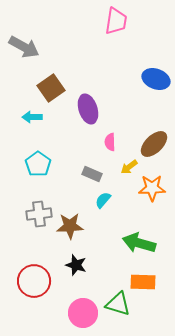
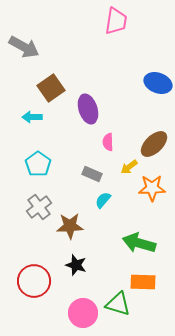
blue ellipse: moved 2 px right, 4 px down
pink semicircle: moved 2 px left
gray cross: moved 7 px up; rotated 30 degrees counterclockwise
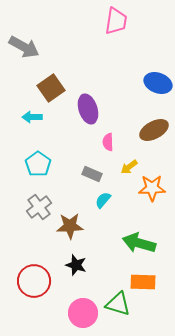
brown ellipse: moved 14 px up; rotated 16 degrees clockwise
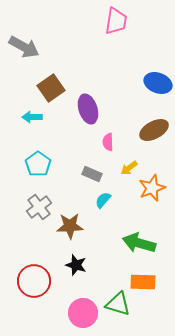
yellow arrow: moved 1 px down
orange star: rotated 20 degrees counterclockwise
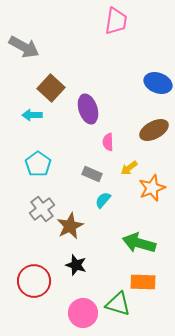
brown square: rotated 12 degrees counterclockwise
cyan arrow: moved 2 px up
gray cross: moved 3 px right, 2 px down
brown star: rotated 24 degrees counterclockwise
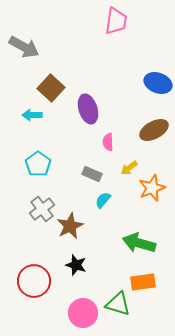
orange rectangle: rotated 10 degrees counterclockwise
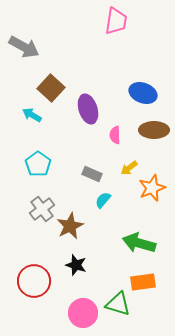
blue ellipse: moved 15 px left, 10 px down
cyan arrow: rotated 30 degrees clockwise
brown ellipse: rotated 28 degrees clockwise
pink semicircle: moved 7 px right, 7 px up
